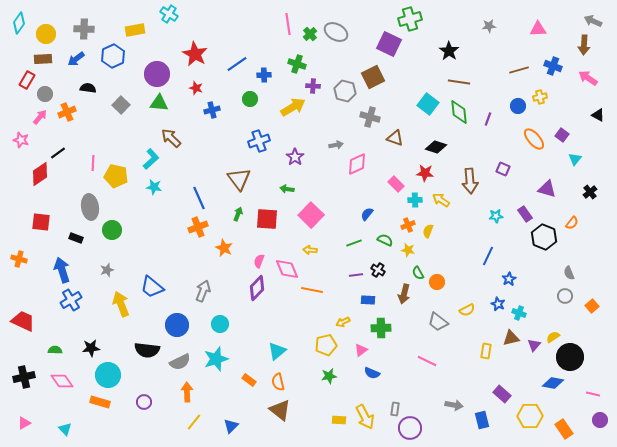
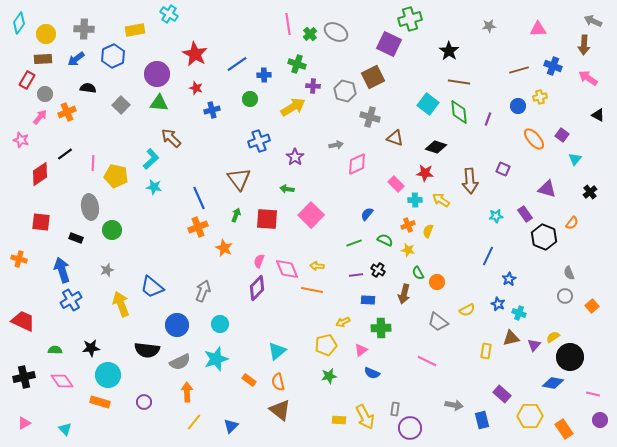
black line at (58, 153): moved 7 px right, 1 px down
green arrow at (238, 214): moved 2 px left, 1 px down
yellow arrow at (310, 250): moved 7 px right, 16 px down
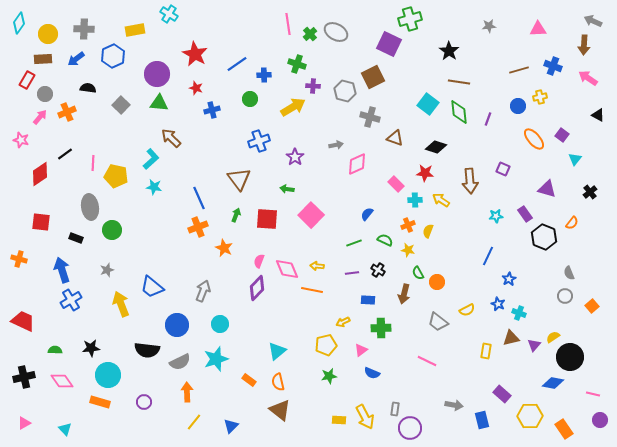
yellow circle at (46, 34): moved 2 px right
purple line at (356, 275): moved 4 px left, 2 px up
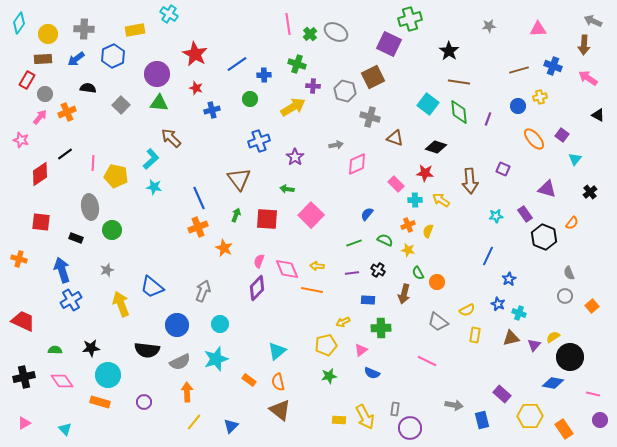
yellow rectangle at (486, 351): moved 11 px left, 16 px up
